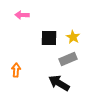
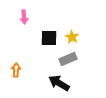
pink arrow: moved 2 px right, 2 px down; rotated 96 degrees counterclockwise
yellow star: moved 1 px left
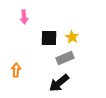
gray rectangle: moved 3 px left, 1 px up
black arrow: rotated 70 degrees counterclockwise
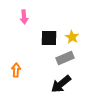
black arrow: moved 2 px right, 1 px down
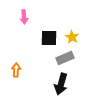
black arrow: rotated 35 degrees counterclockwise
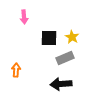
black arrow: rotated 70 degrees clockwise
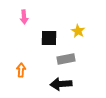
yellow star: moved 6 px right, 6 px up
gray rectangle: moved 1 px right, 1 px down; rotated 12 degrees clockwise
orange arrow: moved 5 px right
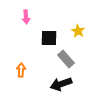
pink arrow: moved 2 px right
gray rectangle: rotated 60 degrees clockwise
black arrow: rotated 15 degrees counterclockwise
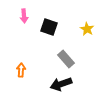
pink arrow: moved 2 px left, 1 px up
yellow star: moved 9 px right, 2 px up
black square: moved 11 px up; rotated 18 degrees clockwise
